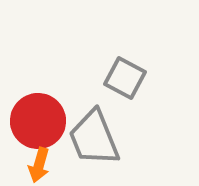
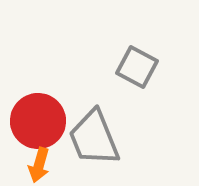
gray square: moved 12 px right, 11 px up
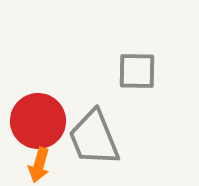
gray square: moved 4 px down; rotated 27 degrees counterclockwise
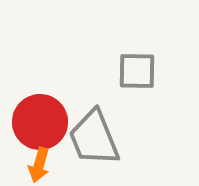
red circle: moved 2 px right, 1 px down
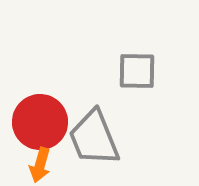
orange arrow: moved 1 px right
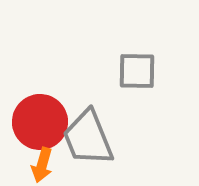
gray trapezoid: moved 6 px left
orange arrow: moved 2 px right
